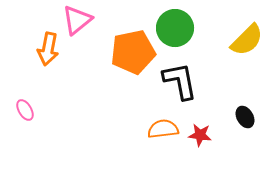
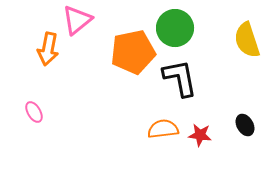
yellow semicircle: rotated 117 degrees clockwise
black L-shape: moved 3 px up
pink ellipse: moved 9 px right, 2 px down
black ellipse: moved 8 px down
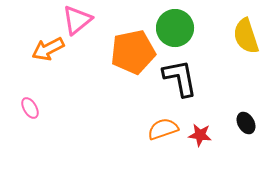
yellow semicircle: moved 1 px left, 4 px up
orange arrow: rotated 52 degrees clockwise
pink ellipse: moved 4 px left, 4 px up
black ellipse: moved 1 px right, 2 px up
orange semicircle: rotated 12 degrees counterclockwise
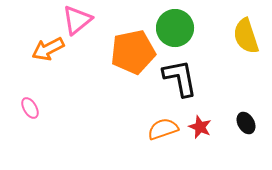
red star: moved 8 px up; rotated 15 degrees clockwise
